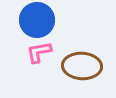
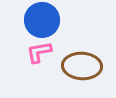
blue circle: moved 5 px right
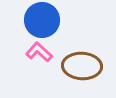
pink L-shape: rotated 52 degrees clockwise
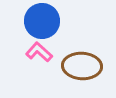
blue circle: moved 1 px down
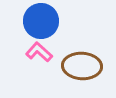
blue circle: moved 1 px left
